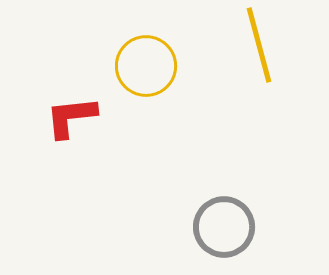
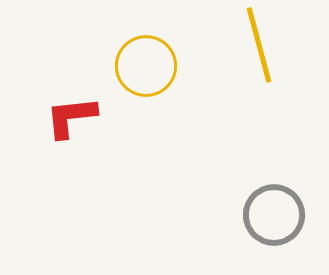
gray circle: moved 50 px right, 12 px up
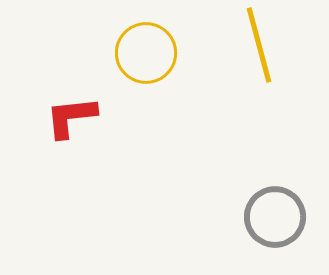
yellow circle: moved 13 px up
gray circle: moved 1 px right, 2 px down
